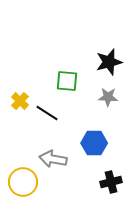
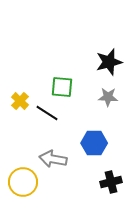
green square: moved 5 px left, 6 px down
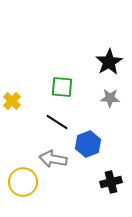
black star: rotated 16 degrees counterclockwise
gray star: moved 2 px right, 1 px down
yellow cross: moved 8 px left
black line: moved 10 px right, 9 px down
blue hexagon: moved 6 px left, 1 px down; rotated 20 degrees counterclockwise
